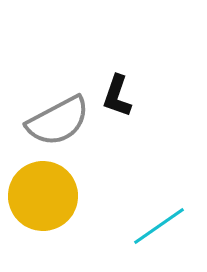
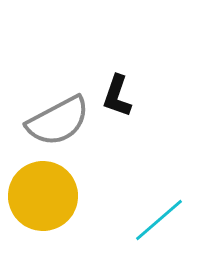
cyan line: moved 6 px up; rotated 6 degrees counterclockwise
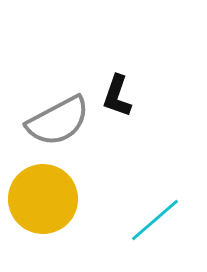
yellow circle: moved 3 px down
cyan line: moved 4 px left
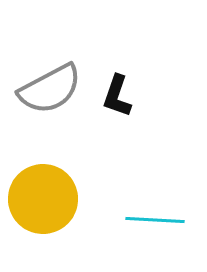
gray semicircle: moved 8 px left, 32 px up
cyan line: rotated 44 degrees clockwise
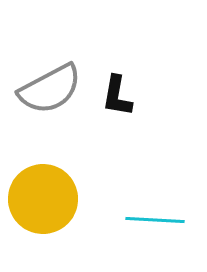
black L-shape: rotated 9 degrees counterclockwise
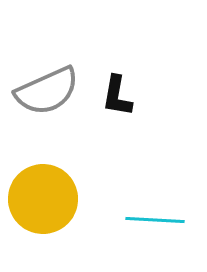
gray semicircle: moved 3 px left, 2 px down; rotated 4 degrees clockwise
